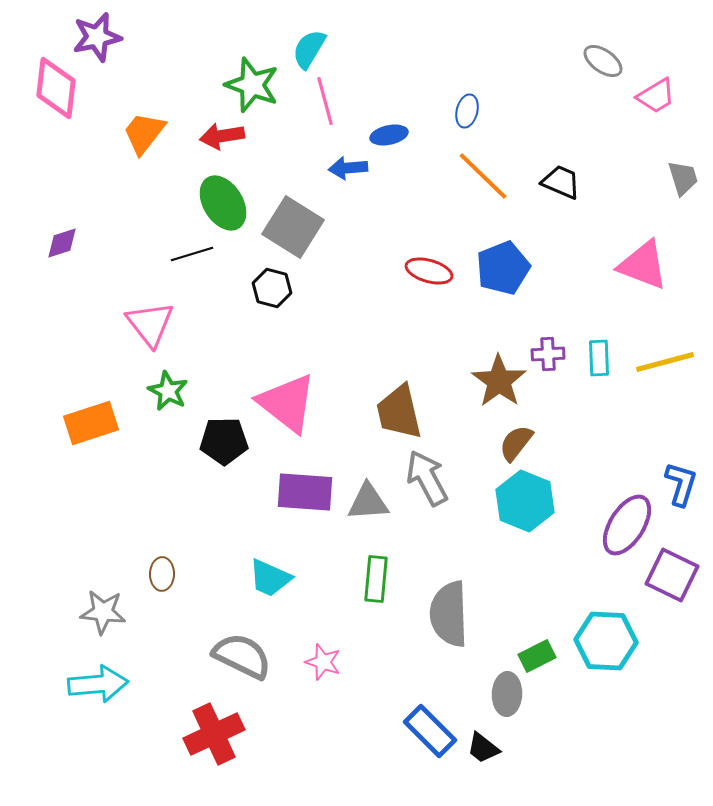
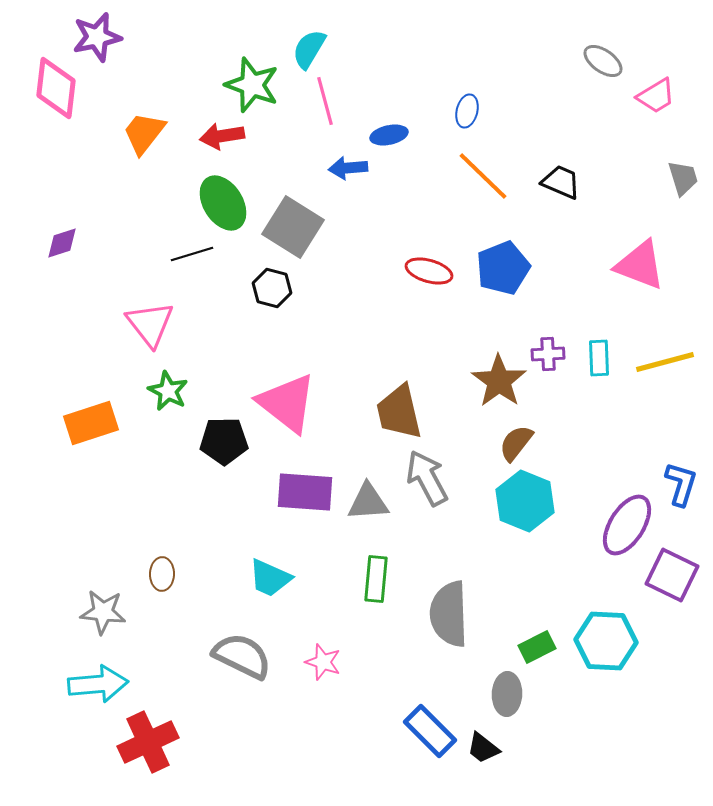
pink triangle at (643, 265): moved 3 px left
green rectangle at (537, 656): moved 9 px up
red cross at (214, 734): moved 66 px left, 8 px down
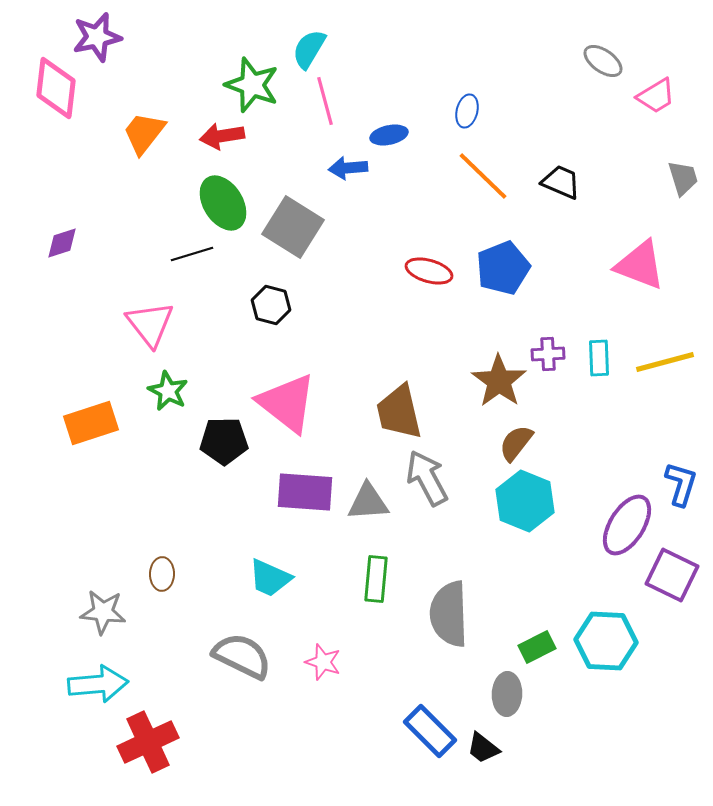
black hexagon at (272, 288): moved 1 px left, 17 px down
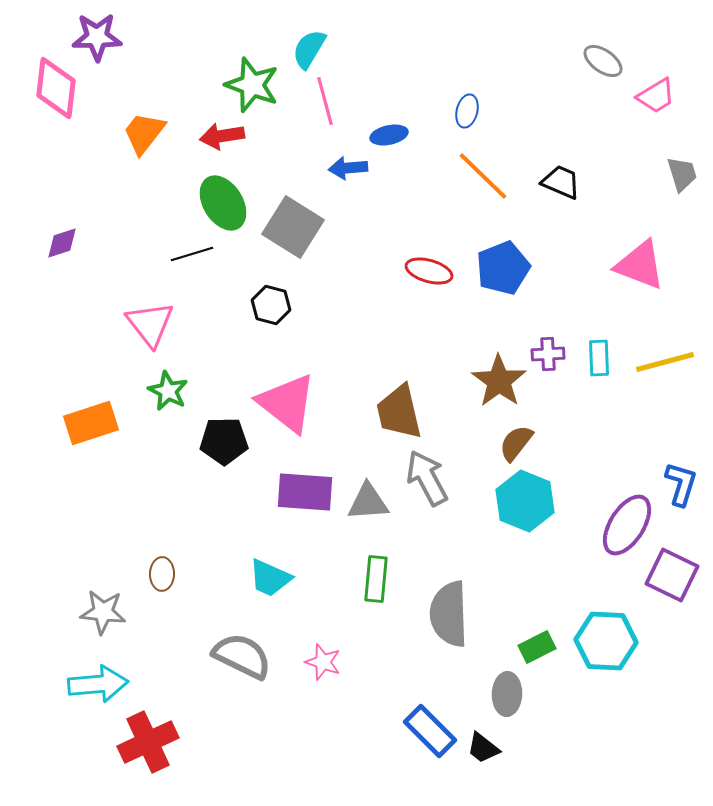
purple star at (97, 37): rotated 12 degrees clockwise
gray trapezoid at (683, 178): moved 1 px left, 4 px up
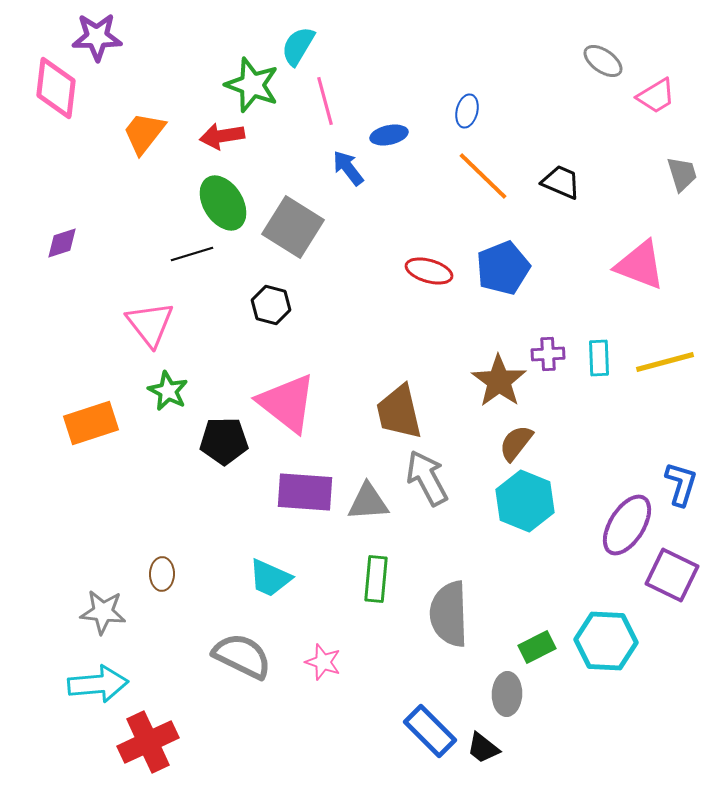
cyan semicircle at (309, 49): moved 11 px left, 3 px up
blue arrow at (348, 168): rotated 57 degrees clockwise
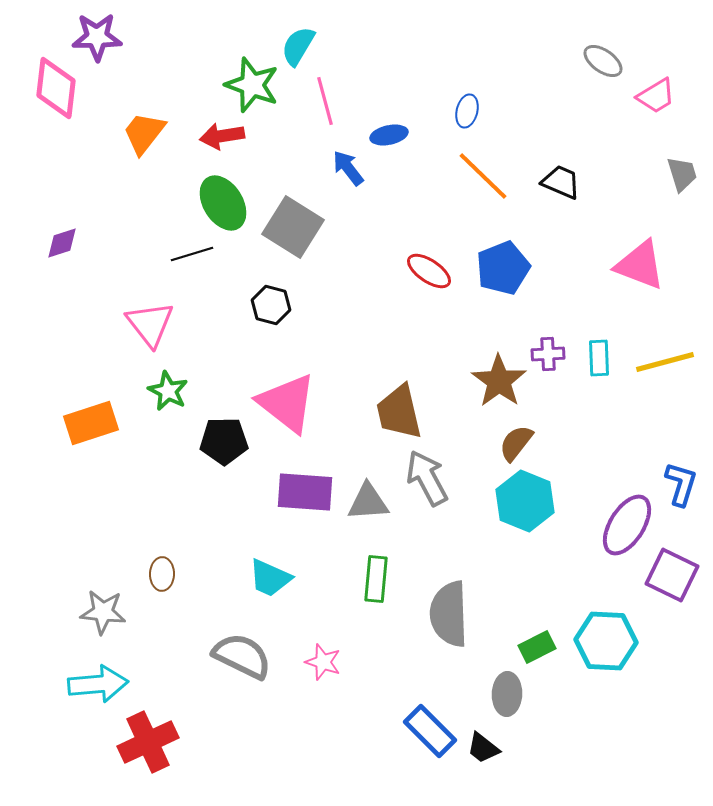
red ellipse at (429, 271): rotated 18 degrees clockwise
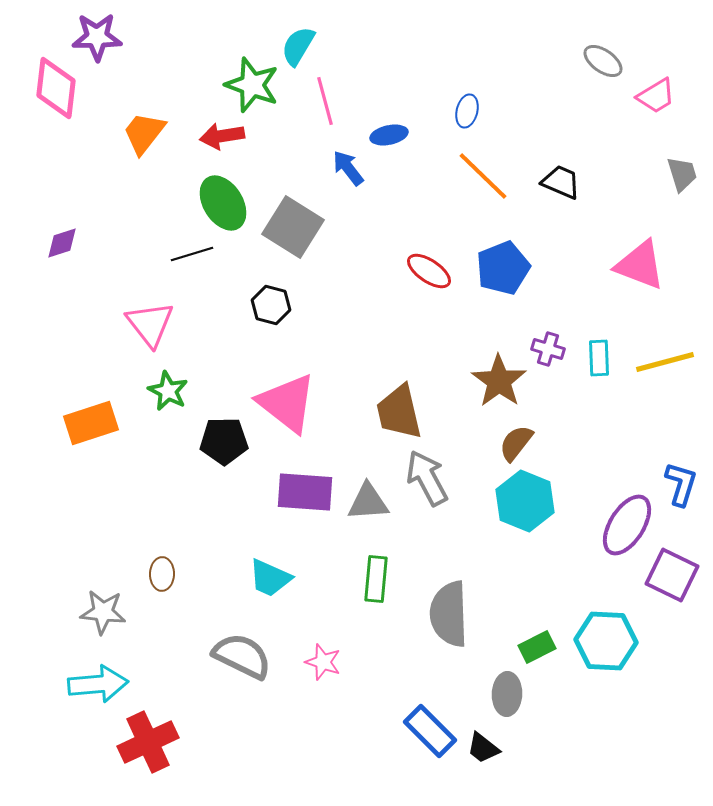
purple cross at (548, 354): moved 5 px up; rotated 20 degrees clockwise
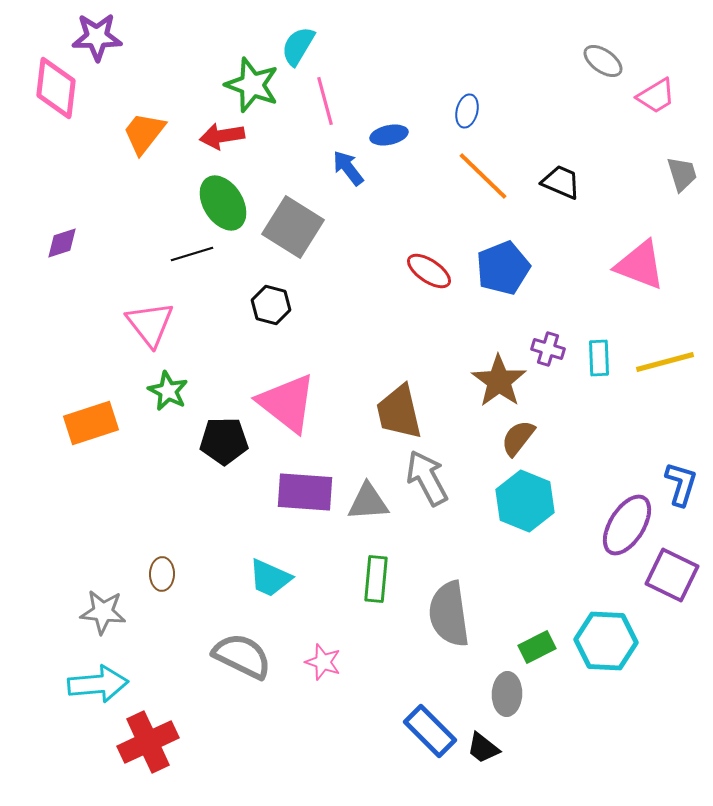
brown semicircle at (516, 443): moved 2 px right, 5 px up
gray semicircle at (449, 614): rotated 6 degrees counterclockwise
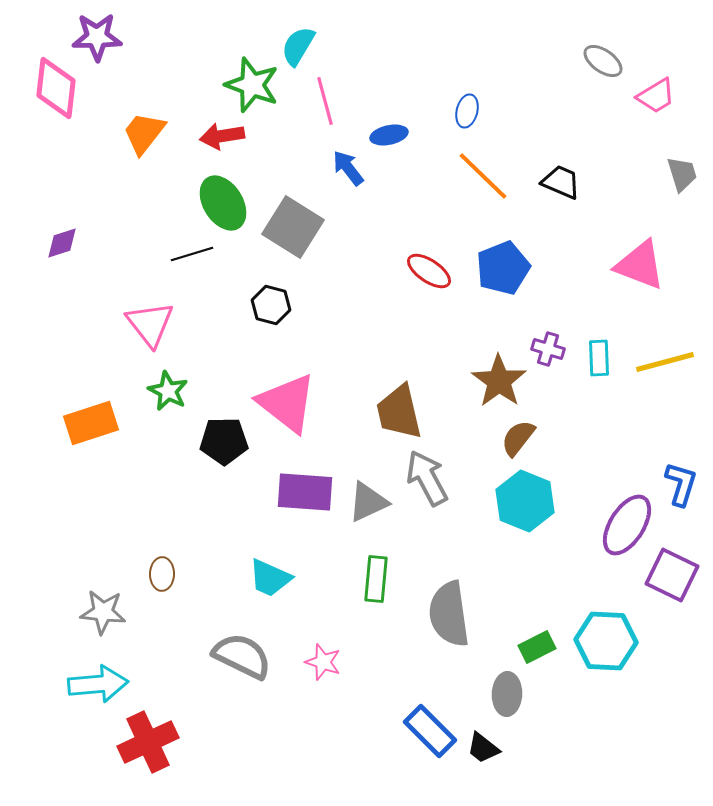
gray triangle at (368, 502): rotated 21 degrees counterclockwise
